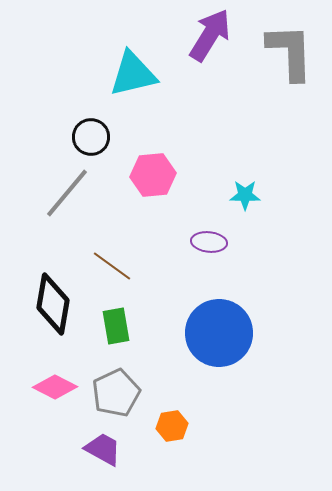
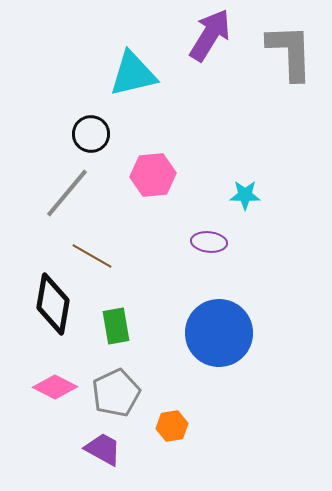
black circle: moved 3 px up
brown line: moved 20 px left, 10 px up; rotated 6 degrees counterclockwise
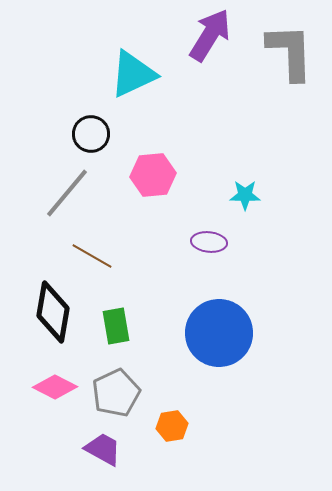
cyan triangle: rotated 12 degrees counterclockwise
black diamond: moved 8 px down
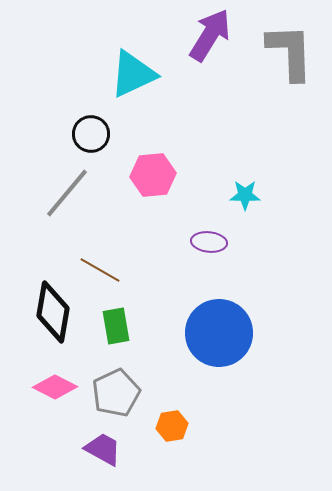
brown line: moved 8 px right, 14 px down
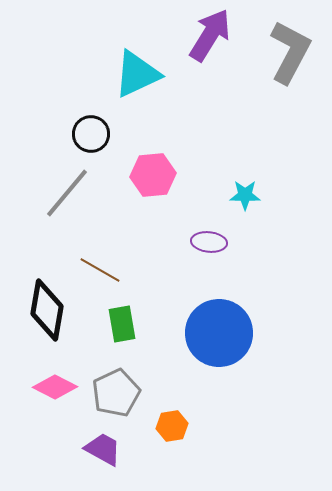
gray L-shape: rotated 30 degrees clockwise
cyan triangle: moved 4 px right
black diamond: moved 6 px left, 2 px up
green rectangle: moved 6 px right, 2 px up
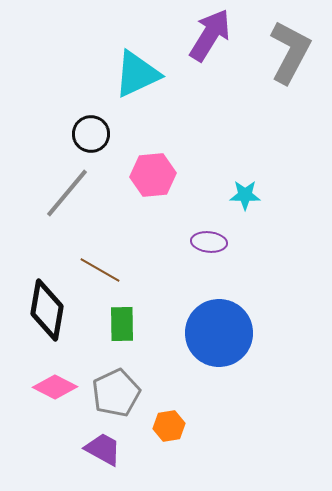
green rectangle: rotated 9 degrees clockwise
orange hexagon: moved 3 px left
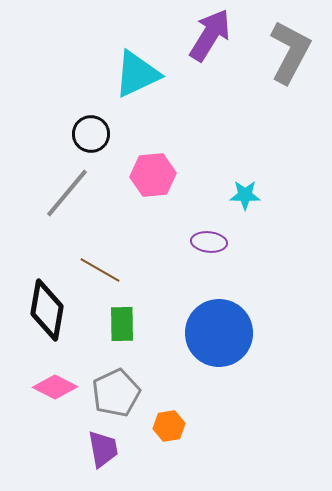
purple trapezoid: rotated 51 degrees clockwise
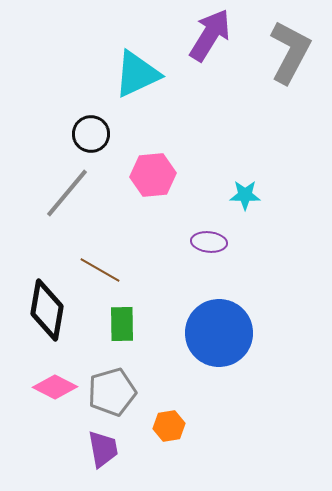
gray pentagon: moved 4 px left, 1 px up; rotated 9 degrees clockwise
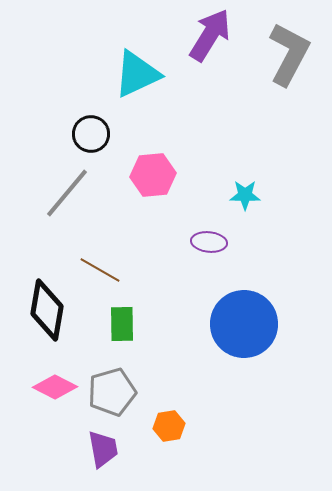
gray L-shape: moved 1 px left, 2 px down
blue circle: moved 25 px right, 9 px up
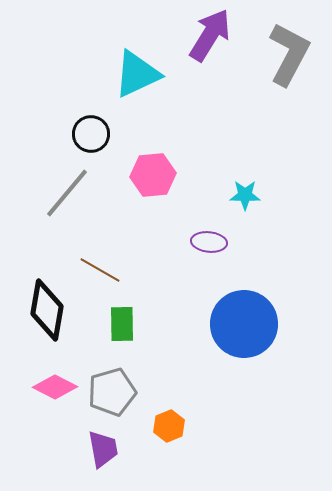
orange hexagon: rotated 12 degrees counterclockwise
